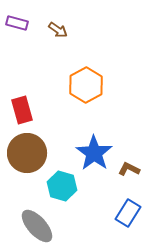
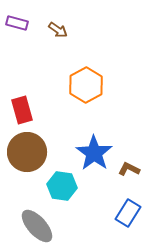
brown circle: moved 1 px up
cyan hexagon: rotated 8 degrees counterclockwise
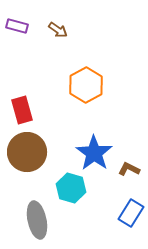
purple rectangle: moved 3 px down
cyan hexagon: moved 9 px right, 2 px down; rotated 8 degrees clockwise
blue rectangle: moved 3 px right
gray ellipse: moved 6 px up; rotated 30 degrees clockwise
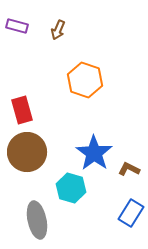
brown arrow: rotated 78 degrees clockwise
orange hexagon: moved 1 px left, 5 px up; rotated 12 degrees counterclockwise
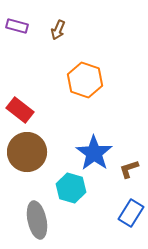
red rectangle: moved 2 px left; rotated 36 degrees counterclockwise
brown L-shape: rotated 45 degrees counterclockwise
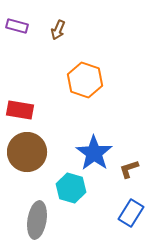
red rectangle: rotated 28 degrees counterclockwise
gray ellipse: rotated 21 degrees clockwise
